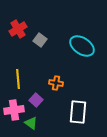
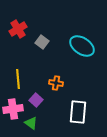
gray square: moved 2 px right, 2 px down
pink cross: moved 1 px left, 1 px up
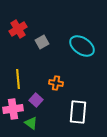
gray square: rotated 24 degrees clockwise
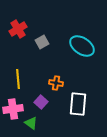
purple square: moved 5 px right, 2 px down
white rectangle: moved 8 px up
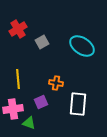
purple square: rotated 24 degrees clockwise
green triangle: moved 2 px left; rotated 16 degrees counterclockwise
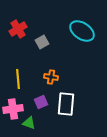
cyan ellipse: moved 15 px up
orange cross: moved 5 px left, 6 px up
white rectangle: moved 12 px left
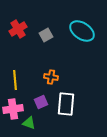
gray square: moved 4 px right, 7 px up
yellow line: moved 3 px left, 1 px down
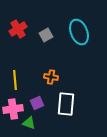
cyan ellipse: moved 3 px left, 1 px down; rotated 35 degrees clockwise
purple square: moved 4 px left, 1 px down
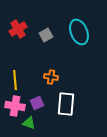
pink cross: moved 2 px right, 3 px up; rotated 18 degrees clockwise
